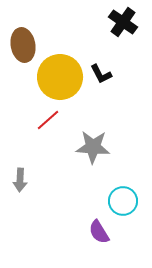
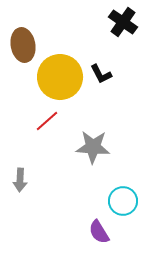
red line: moved 1 px left, 1 px down
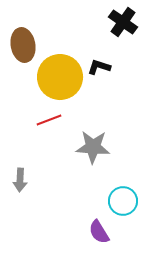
black L-shape: moved 2 px left, 7 px up; rotated 135 degrees clockwise
red line: moved 2 px right, 1 px up; rotated 20 degrees clockwise
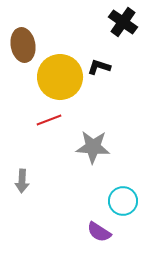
gray arrow: moved 2 px right, 1 px down
purple semicircle: rotated 25 degrees counterclockwise
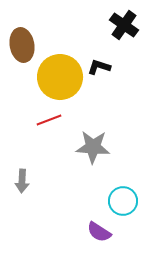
black cross: moved 1 px right, 3 px down
brown ellipse: moved 1 px left
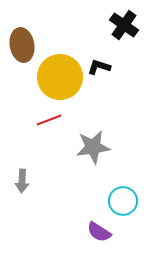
gray star: rotated 12 degrees counterclockwise
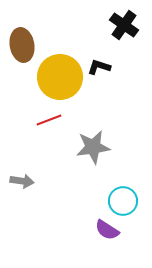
gray arrow: rotated 85 degrees counterclockwise
purple semicircle: moved 8 px right, 2 px up
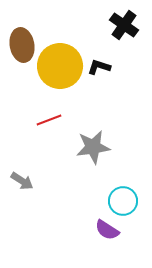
yellow circle: moved 11 px up
gray arrow: rotated 25 degrees clockwise
